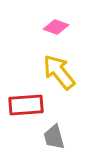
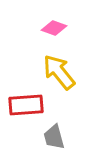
pink diamond: moved 2 px left, 1 px down
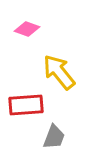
pink diamond: moved 27 px left, 1 px down
gray trapezoid: rotated 144 degrees counterclockwise
